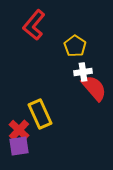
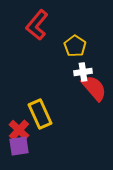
red L-shape: moved 3 px right
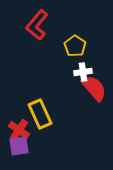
red cross: rotated 10 degrees counterclockwise
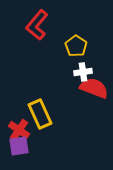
yellow pentagon: moved 1 px right
red semicircle: rotated 28 degrees counterclockwise
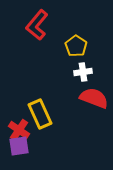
red semicircle: moved 10 px down
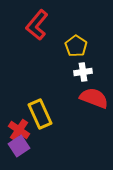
purple square: rotated 25 degrees counterclockwise
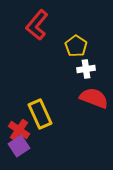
white cross: moved 3 px right, 3 px up
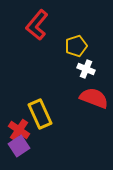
yellow pentagon: rotated 20 degrees clockwise
white cross: rotated 30 degrees clockwise
